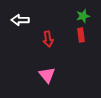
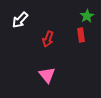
green star: moved 4 px right; rotated 16 degrees counterclockwise
white arrow: rotated 48 degrees counterclockwise
red arrow: rotated 28 degrees clockwise
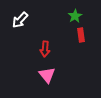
green star: moved 12 px left
red arrow: moved 3 px left, 10 px down; rotated 14 degrees counterclockwise
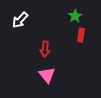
red rectangle: rotated 16 degrees clockwise
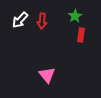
red arrow: moved 3 px left, 28 px up
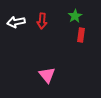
white arrow: moved 4 px left, 2 px down; rotated 36 degrees clockwise
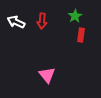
white arrow: rotated 36 degrees clockwise
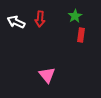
red arrow: moved 2 px left, 2 px up
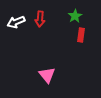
white arrow: rotated 48 degrees counterclockwise
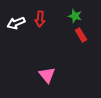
green star: rotated 24 degrees counterclockwise
white arrow: moved 1 px down
red rectangle: rotated 40 degrees counterclockwise
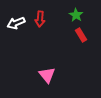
green star: moved 1 px right, 1 px up; rotated 16 degrees clockwise
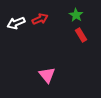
red arrow: rotated 119 degrees counterclockwise
